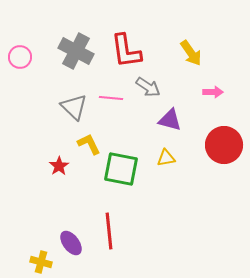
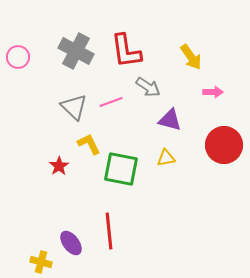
yellow arrow: moved 4 px down
pink circle: moved 2 px left
pink line: moved 4 px down; rotated 25 degrees counterclockwise
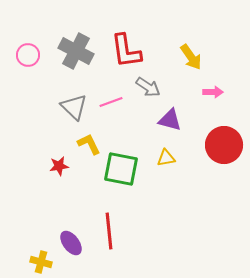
pink circle: moved 10 px right, 2 px up
red star: rotated 24 degrees clockwise
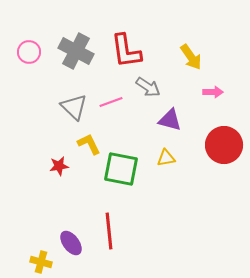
pink circle: moved 1 px right, 3 px up
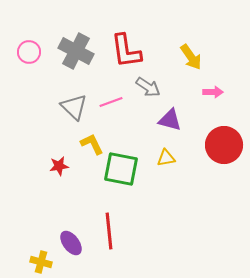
yellow L-shape: moved 3 px right
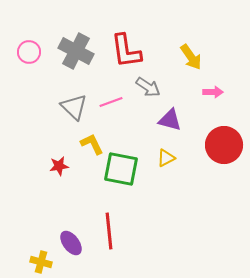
yellow triangle: rotated 18 degrees counterclockwise
